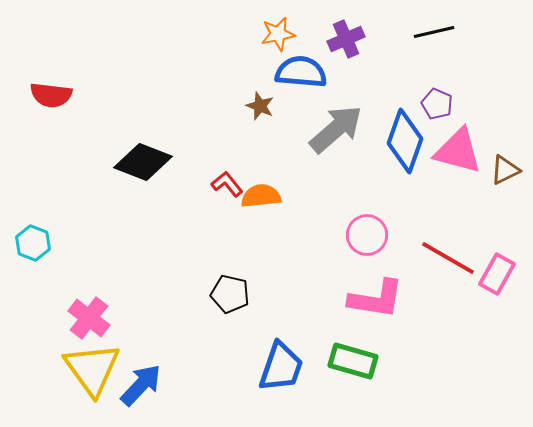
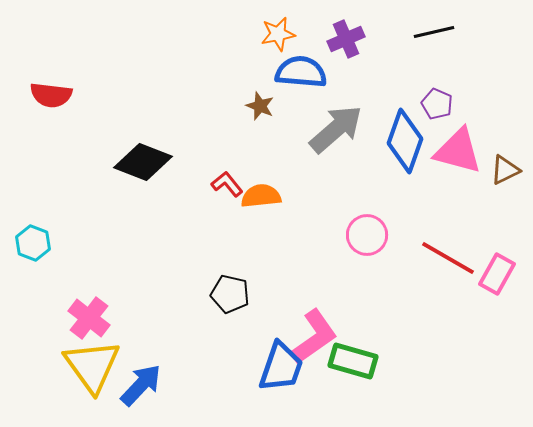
pink L-shape: moved 62 px left, 38 px down; rotated 44 degrees counterclockwise
yellow triangle: moved 3 px up
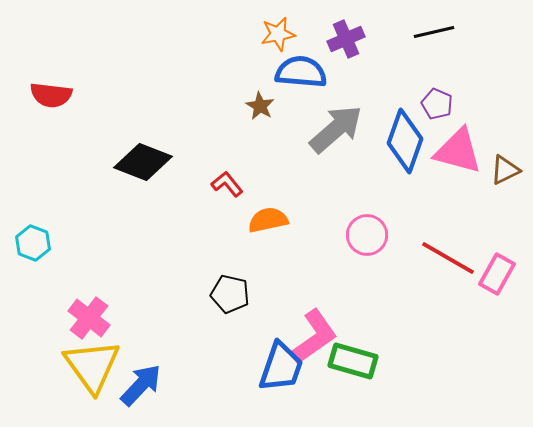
brown star: rotated 8 degrees clockwise
orange semicircle: moved 7 px right, 24 px down; rotated 6 degrees counterclockwise
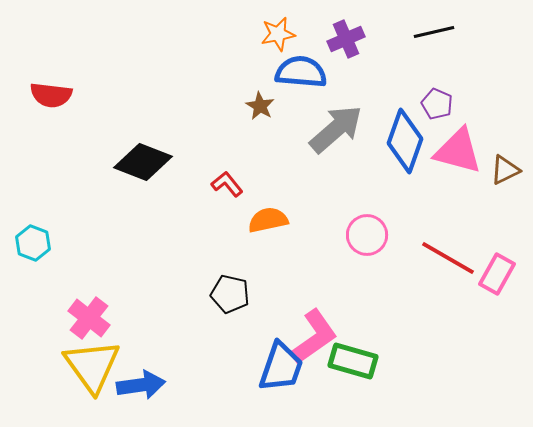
blue arrow: rotated 39 degrees clockwise
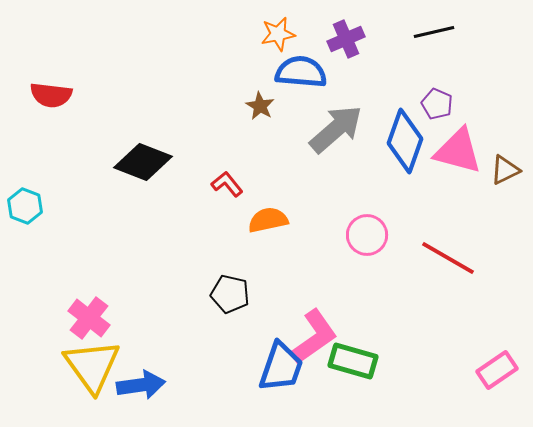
cyan hexagon: moved 8 px left, 37 px up
pink rectangle: moved 96 px down; rotated 27 degrees clockwise
